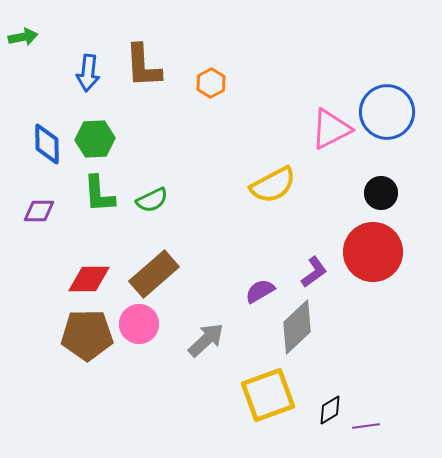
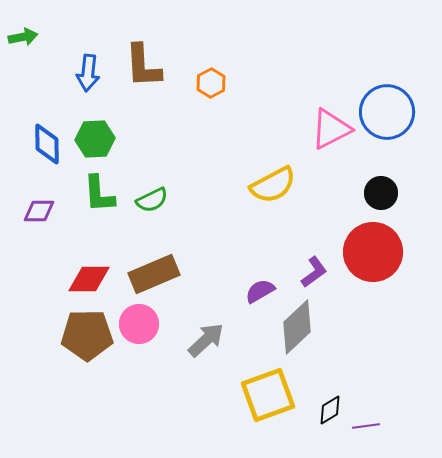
brown rectangle: rotated 18 degrees clockwise
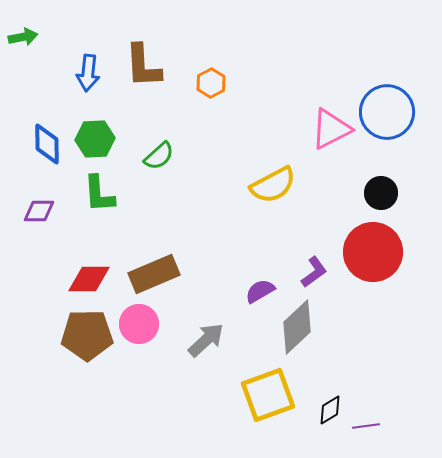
green semicircle: moved 7 px right, 44 px up; rotated 16 degrees counterclockwise
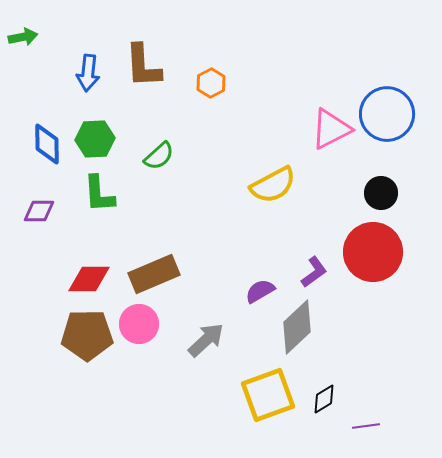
blue circle: moved 2 px down
black diamond: moved 6 px left, 11 px up
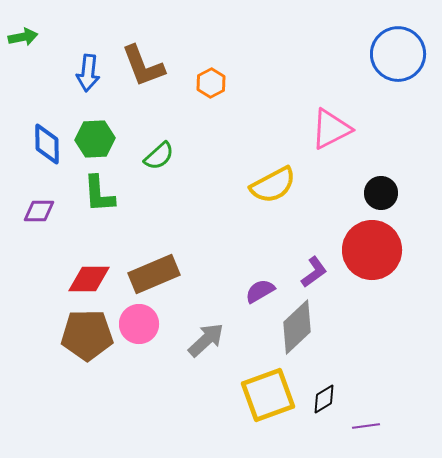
brown L-shape: rotated 18 degrees counterclockwise
blue circle: moved 11 px right, 60 px up
red circle: moved 1 px left, 2 px up
